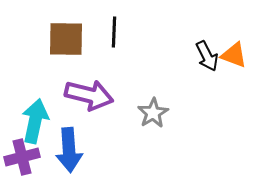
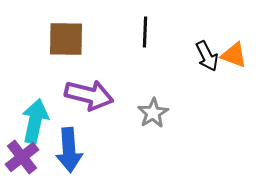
black line: moved 31 px right
purple cross: rotated 24 degrees counterclockwise
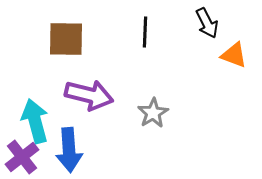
black arrow: moved 33 px up
cyan arrow: rotated 27 degrees counterclockwise
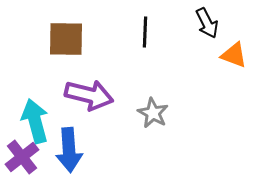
gray star: rotated 12 degrees counterclockwise
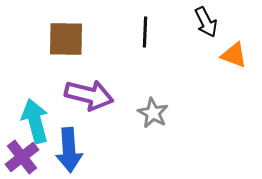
black arrow: moved 1 px left, 1 px up
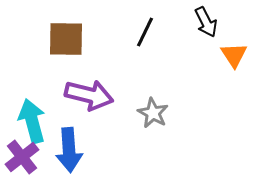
black line: rotated 24 degrees clockwise
orange triangle: rotated 36 degrees clockwise
cyan arrow: moved 3 px left
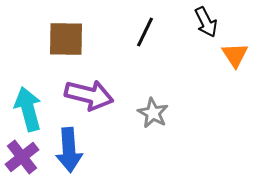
orange triangle: moved 1 px right
cyan arrow: moved 4 px left, 12 px up
